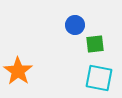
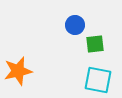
orange star: rotated 24 degrees clockwise
cyan square: moved 1 px left, 2 px down
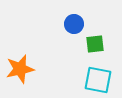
blue circle: moved 1 px left, 1 px up
orange star: moved 2 px right, 2 px up
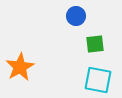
blue circle: moved 2 px right, 8 px up
orange star: moved 2 px up; rotated 16 degrees counterclockwise
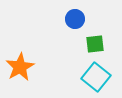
blue circle: moved 1 px left, 3 px down
cyan square: moved 2 px left, 3 px up; rotated 28 degrees clockwise
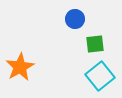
cyan square: moved 4 px right, 1 px up; rotated 12 degrees clockwise
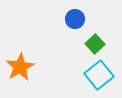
green square: rotated 36 degrees counterclockwise
cyan square: moved 1 px left, 1 px up
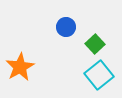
blue circle: moved 9 px left, 8 px down
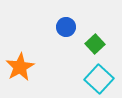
cyan square: moved 4 px down; rotated 8 degrees counterclockwise
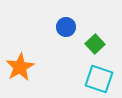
cyan square: rotated 24 degrees counterclockwise
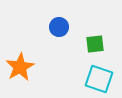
blue circle: moved 7 px left
green square: rotated 36 degrees clockwise
